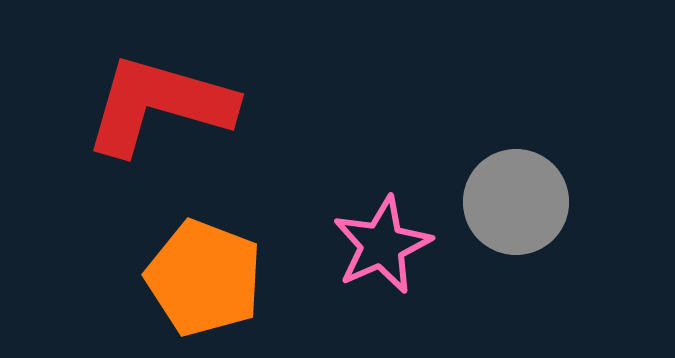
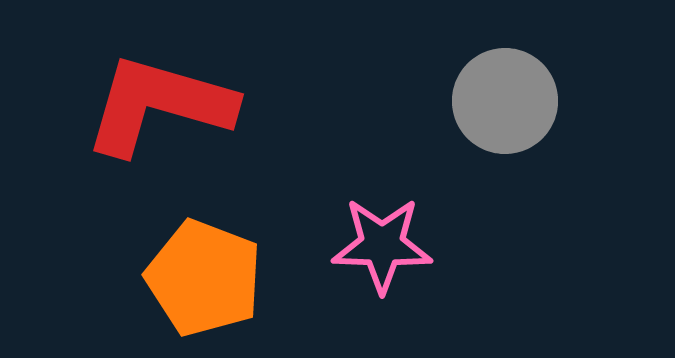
gray circle: moved 11 px left, 101 px up
pink star: rotated 26 degrees clockwise
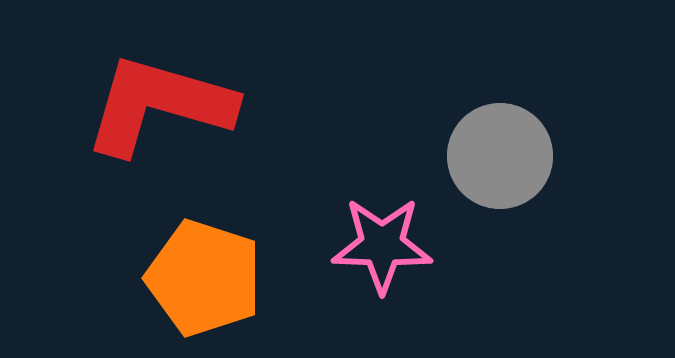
gray circle: moved 5 px left, 55 px down
orange pentagon: rotated 3 degrees counterclockwise
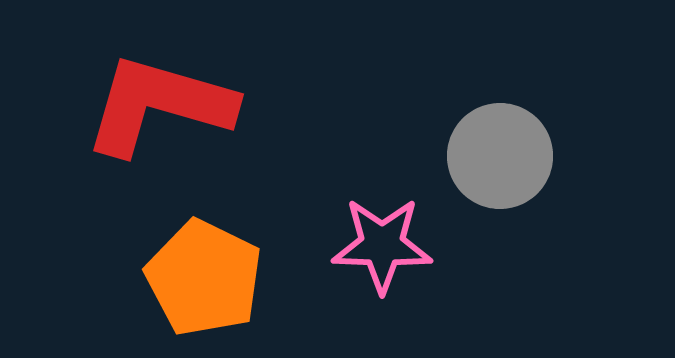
orange pentagon: rotated 8 degrees clockwise
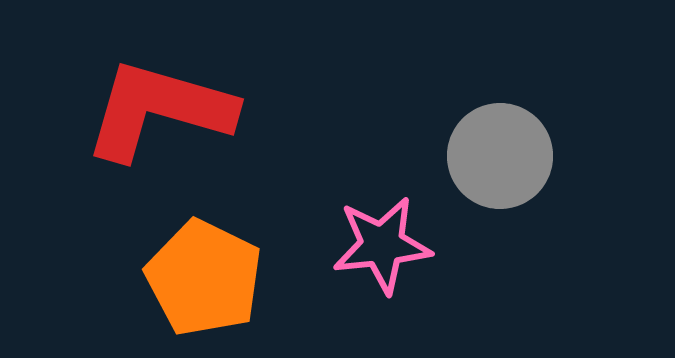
red L-shape: moved 5 px down
pink star: rotated 8 degrees counterclockwise
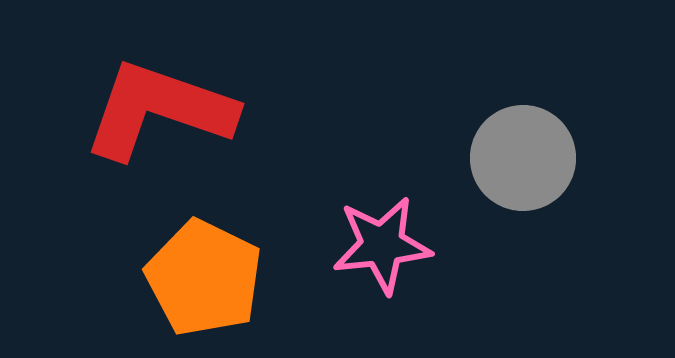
red L-shape: rotated 3 degrees clockwise
gray circle: moved 23 px right, 2 px down
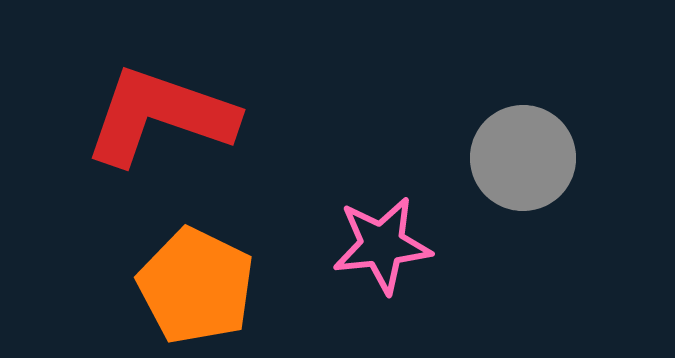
red L-shape: moved 1 px right, 6 px down
orange pentagon: moved 8 px left, 8 px down
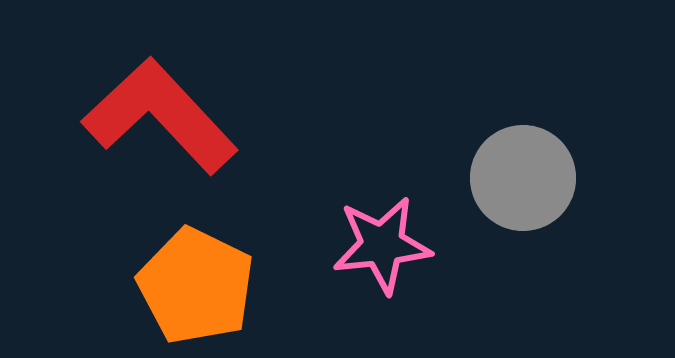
red L-shape: rotated 28 degrees clockwise
gray circle: moved 20 px down
